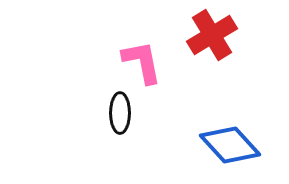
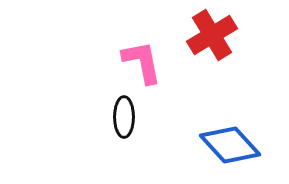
black ellipse: moved 4 px right, 4 px down
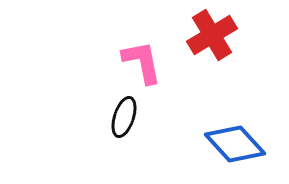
black ellipse: rotated 18 degrees clockwise
blue diamond: moved 5 px right, 1 px up
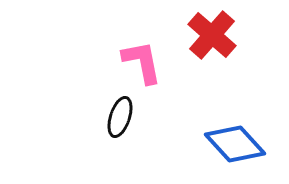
red cross: rotated 18 degrees counterclockwise
black ellipse: moved 4 px left
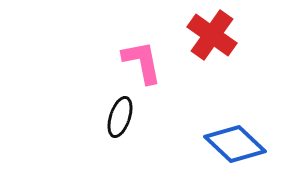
red cross: rotated 6 degrees counterclockwise
blue diamond: rotated 4 degrees counterclockwise
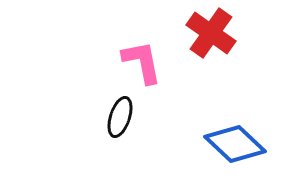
red cross: moved 1 px left, 2 px up
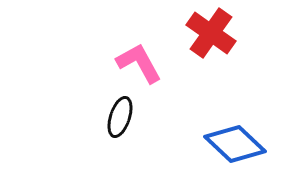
pink L-shape: moved 3 px left, 1 px down; rotated 18 degrees counterclockwise
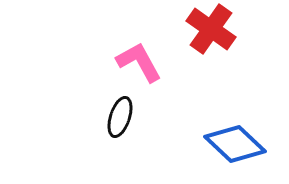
red cross: moved 4 px up
pink L-shape: moved 1 px up
